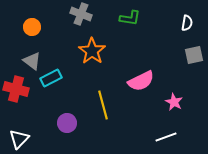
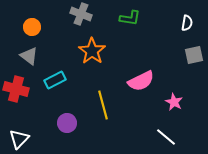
gray triangle: moved 3 px left, 5 px up
cyan rectangle: moved 4 px right, 2 px down
white line: rotated 60 degrees clockwise
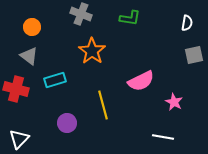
cyan rectangle: rotated 10 degrees clockwise
white line: moved 3 px left; rotated 30 degrees counterclockwise
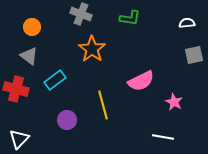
white semicircle: rotated 105 degrees counterclockwise
orange star: moved 2 px up
cyan rectangle: rotated 20 degrees counterclockwise
purple circle: moved 3 px up
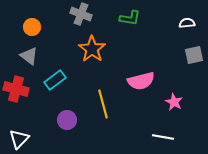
pink semicircle: rotated 12 degrees clockwise
yellow line: moved 1 px up
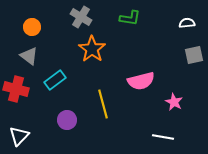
gray cross: moved 3 px down; rotated 10 degrees clockwise
white triangle: moved 3 px up
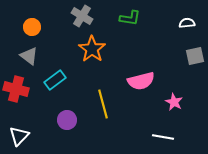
gray cross: moved 1 px right, 1 px up
gray square: moved 1 px right, 1 px down
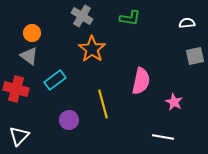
orange circle: moved 6 px down
pink semicircle: rotated 64 degrees counterclockwise
purple circle: moved 2 px right
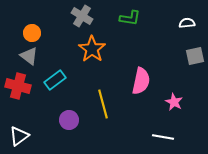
red cross: moved 2 px right, 3 px up
white triangle: rotated 10 degrees clockwise
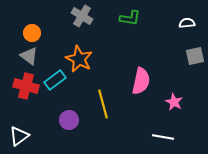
orange star: moved 13 px left, 10 px down; rotated 8 degrees counterclockwise
red cross: moved 8 px right
